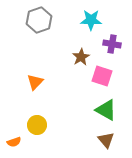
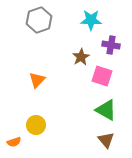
purple cross: moved 1 px left, 1 px down
orange triangle: moved 2 px right, 2 px up
yellow circle: moved 1 px left
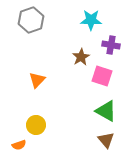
gray hexagon: moved 8 px left
green triangle: moved 1 px down
orange semicircle: moved 5 px right, 3 px down
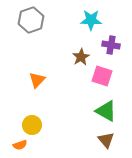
yellow circle: moved 4 px left
orange semicircle: moved 1 px right
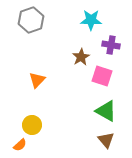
orange semicircle: rotated 24 degrees counterclockwise
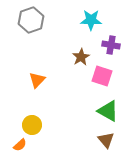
green triangle: moved 2 px right
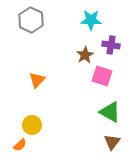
gray hexagon: rotated 15 degrees counterclockwise
brown star: moved 4 px right, 2 px up
green triangle: moved 2 px right, 1 px down
brown triangle: moved 6 px right, 2 px down; rotated 18 degrees clockwise
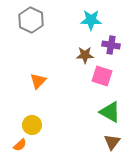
brown star: rotated 30 degrees clockwise
orange triangle: moved 1 px right, 1 px down
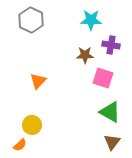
pink square: moved 1 px right, 2 px down
